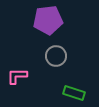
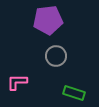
pink L-shape: moved 6 px down
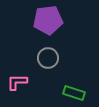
gray circle: moved 8 px left, 2 px down
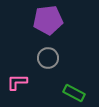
green rectangle: rotated 10 degrees clockwise
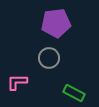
purple pentagon: moved 8 px right, 3 px down
gray circle: moved 1 px right
